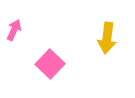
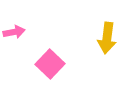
pink arrow: moved 2 px down; rotated 55 degrees clockwise
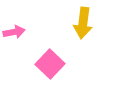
yellow arrow: moved 24 px left, 15 px up
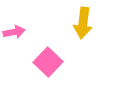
pink square: moved 2 px left, 2 px up
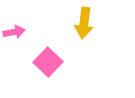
yellow arrow: moved 1 px right
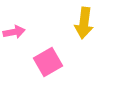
pink square: rotated 16 degrees clockwise
